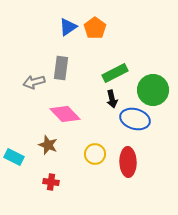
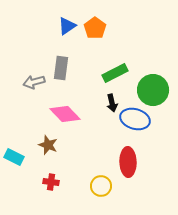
blue triangle: moved 1 px left, 1 px up
black arrow: moved 4 px down
yellow circle: moved 6 px right, 32 px down
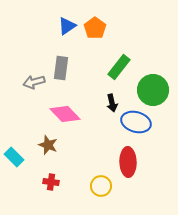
green rectangle: moved 4 px right, 6 px up; rotated 25 degrees counterclockwise
blue ellipse: moved 1 px right, 3 px down
cyan rectangle: rotated 18 degrees clockwise
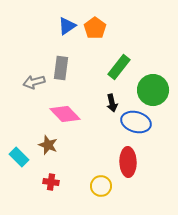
cyan rectangle: moved 5 px right
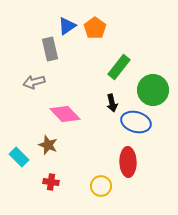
gray rectangle: moved 11 px left, 19 px up; rotated 20 degrees counterclockwise
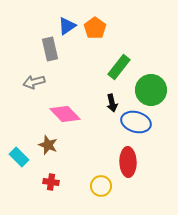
green circle: moved 2 px left
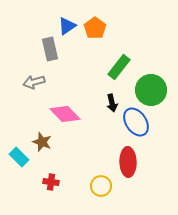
blue ellipse: rotated 40 degrees clockwise
brown star: moved 6 px left, 3 px up
